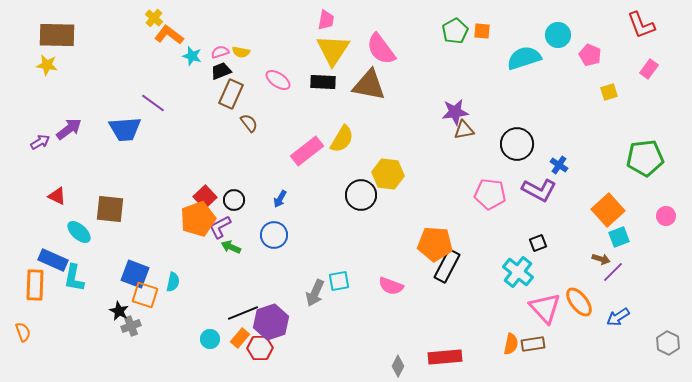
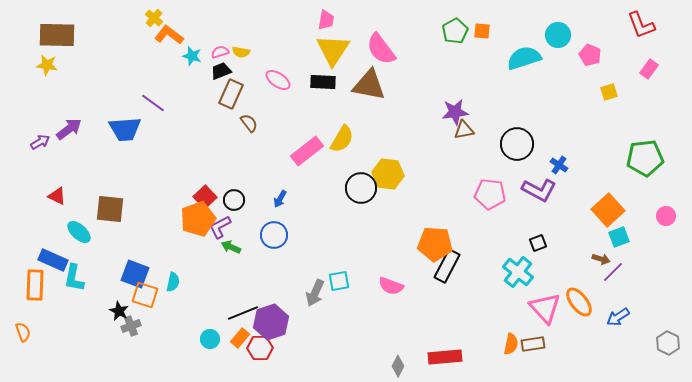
black circle at (361, 195): moved 7 px up
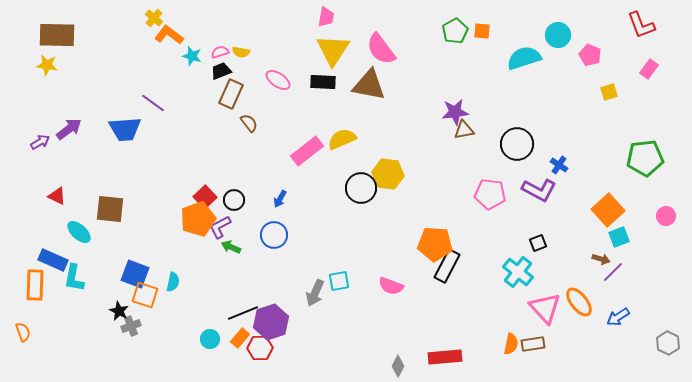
pink trapezoid at (326, 20): moved 3 px up
yellow semicircle at (342, 139): rotated 144 degrees counterclockwise
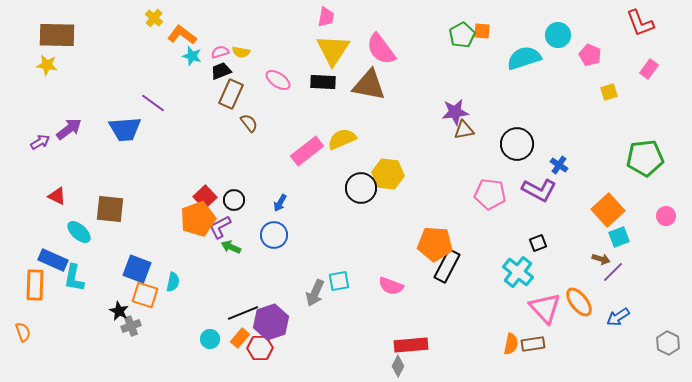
red L-shape at (641, 25): moved 1 px left, 2 px up
green pentagon at (455, 31): moved 7 px right, 4 px down
orange L-shape at (169, 35): moved 13 px right
blue arrow at (280, 199): moved 4 px down
blue square at (135, 274): moved 2 px right, 5 px up
red rectangle at (445, 357): moved 34 px left, 12 px up
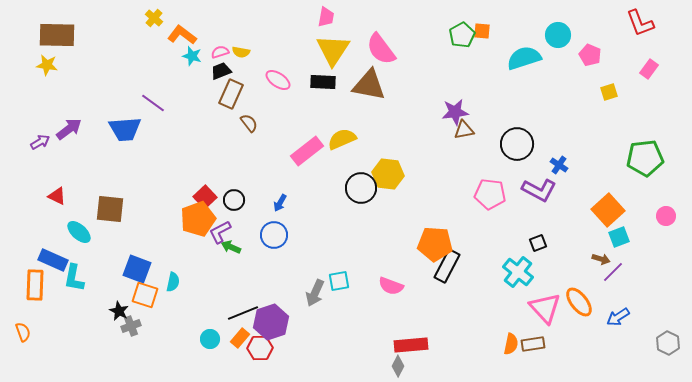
purple L-shape at (220, 227): moved 5 px down
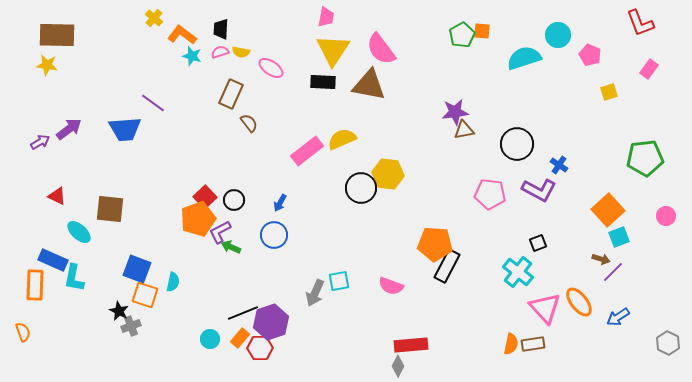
black trapezoid at (221, 71): moved 42 px up; rotated 65 degrees counterclockwise
pink ellipse at (278, 80): moved 7 px left, 12 px up
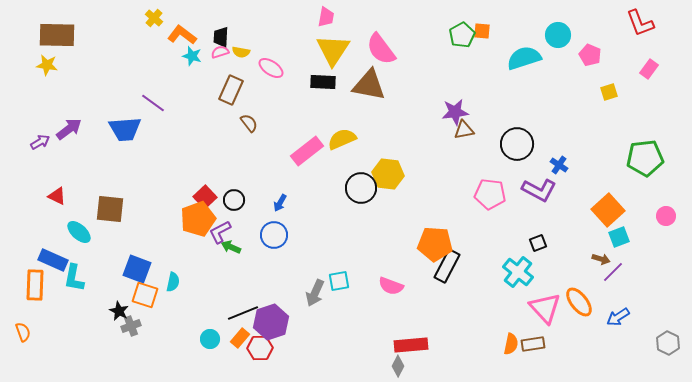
black trapezoid at (221, 29): moved 8 px down
brown rectangle at (231, 94): moved 4 px up
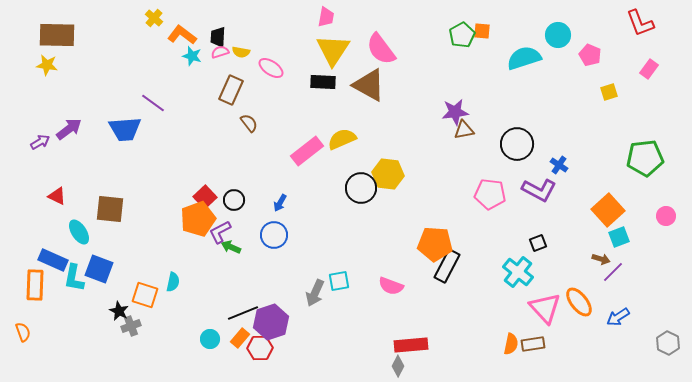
black trapezoid at (221, 37): moved 3 px left
brown triangle at (369, 85): rotated 18 degrees clockwise
cyan ellipse at (79, 232): rotated 15 degrees clockwise
blue square at (137, 269): moved 38 px left
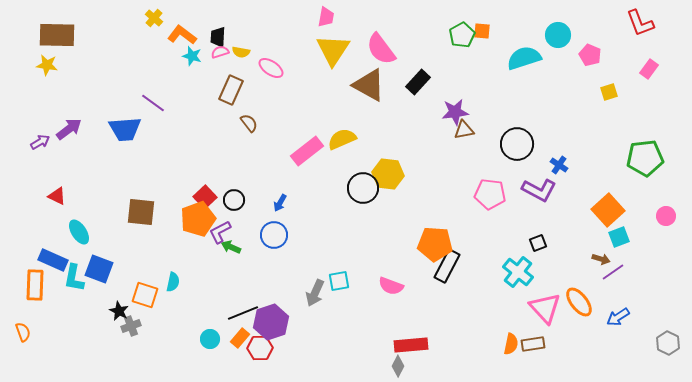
black rectangle at (323, 82): moved 95 px right; rotated 50 degrees counterclockwise
black circle at (361, 188): moved 2 px right
brown square at (110, 209): moved 31 px right, 3 px down
purple line at (613, 272): rotated 10 degrees clockwise
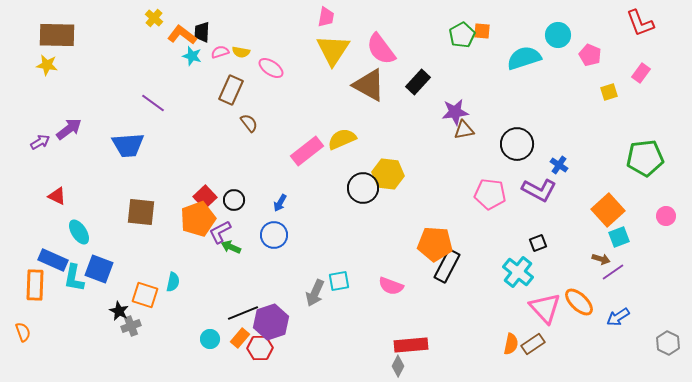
black trapezoid at (218, 37): moved 16 px left, 5 px up
pink rectangle at (649, 69): moved 8 px left, 4 px down
blue trapezoid at (125, 129): moved 3 px right, 16 px down
orange ellipse at (579, 302): rotated 8 degrees counterclockwise
brown rectangle at (533, 344): rotated 25 degrees counterclockwise
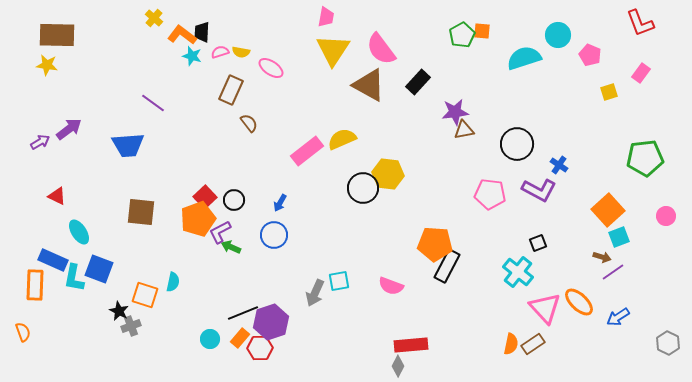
brown arrow at (601, 259): moved 1 px right, 2 px up
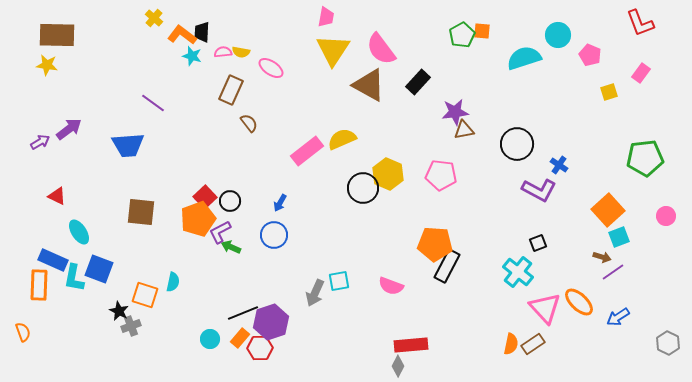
pink semicircle at (220, 52): moved 3 px right; rotated 12 degrees clockwise
yellow hexagon at (388, 174): rotated 16 degrees clockwise
pink pentagon at (490, 194): moved 49 px left, 19 px up
black circle at (234, 200): moved 4 px left, 1 px down
orange rectangle at (35, 285): moved 4 px right
